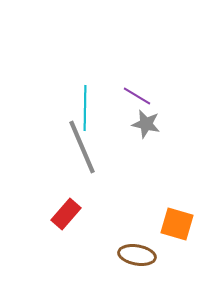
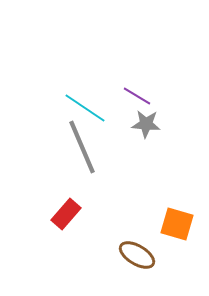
cyan line: rotated 57 degrees counterclockwise
gray star: rotated 8 degrees counterclockwise
brown ellipse: rotated 21 degrees clockwise
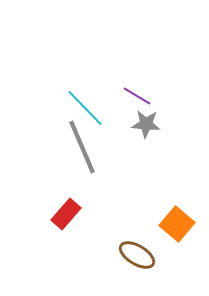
cyan line: rotated 12 degrees clockwise
orange square: rotated 24 degrees clockwise
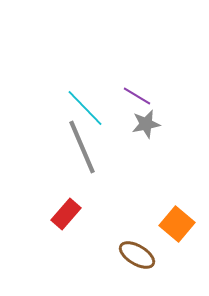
gray star: rotated 16 degrees counterclockwise
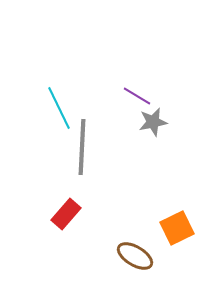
cyan line: moved 26 px left; rotated 18 degrees clockwise
gray star: moved 7 px right, 2 px up
gray line: rotated 26 degrees clockwise
orange square: moved 4 px down; rotated 24 degrees clockwise
brown ellipse: moved 2 px left, 1 px down
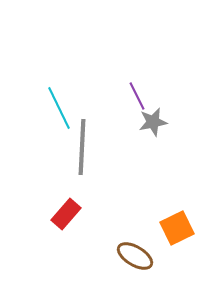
purple line: rotated 32 degrees clockwise
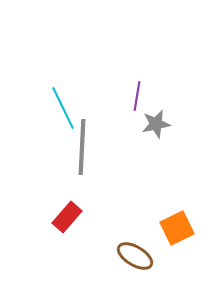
purple line: rotated 36 degrees clockwise
cyan line: moved 4 px right
gray star: moved 3 px right, 2 px down
red rectangle: moved 1 px right, 3 px down
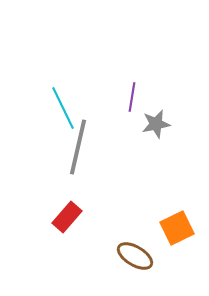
purple line: moved 5 px left, 1 px down
gray line: moved 4 px left; rotated 10 degrees clockwise
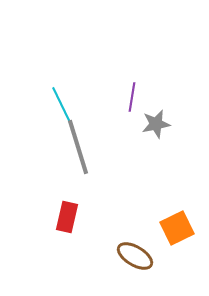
gray line: rotated 30 degrees counterclockwise
red rectangle: rotated 28 degrees counterclockwise
